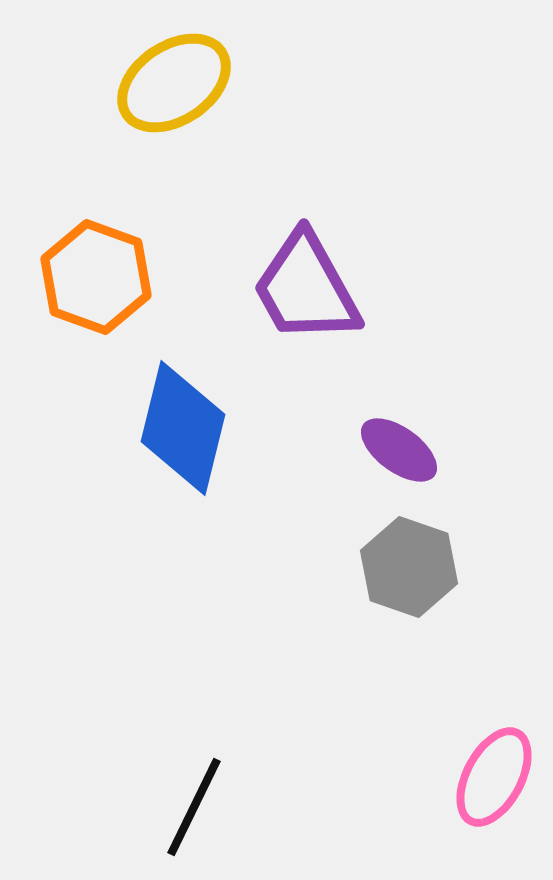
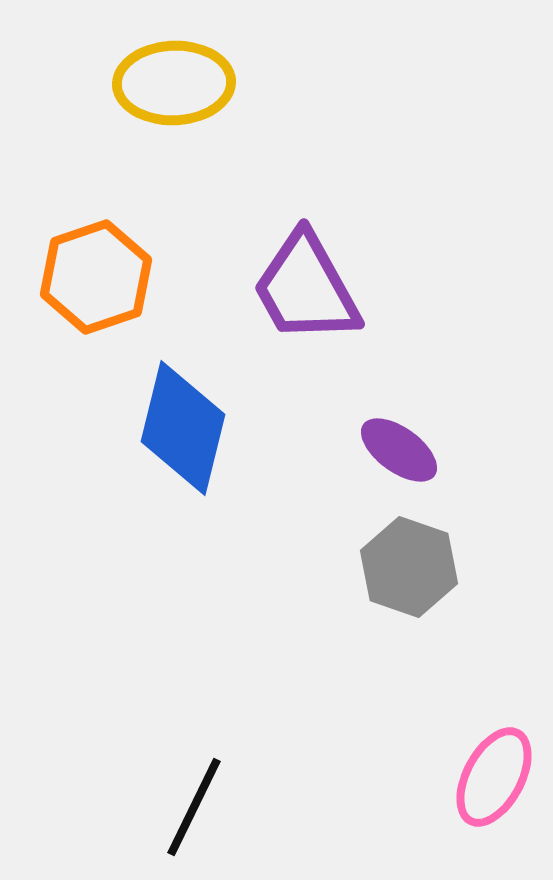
yellow ellipse: rotated 32 degrees clockwise
orange hexagon: rotated 21 degrees clockwise
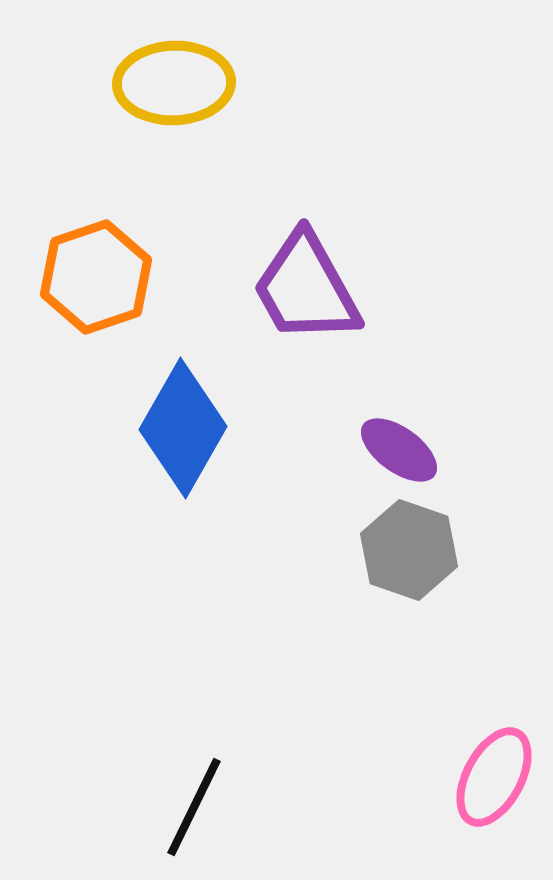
blue diamond: rotated 16 degrees clockwise
gray hexagon: moved 17 px up
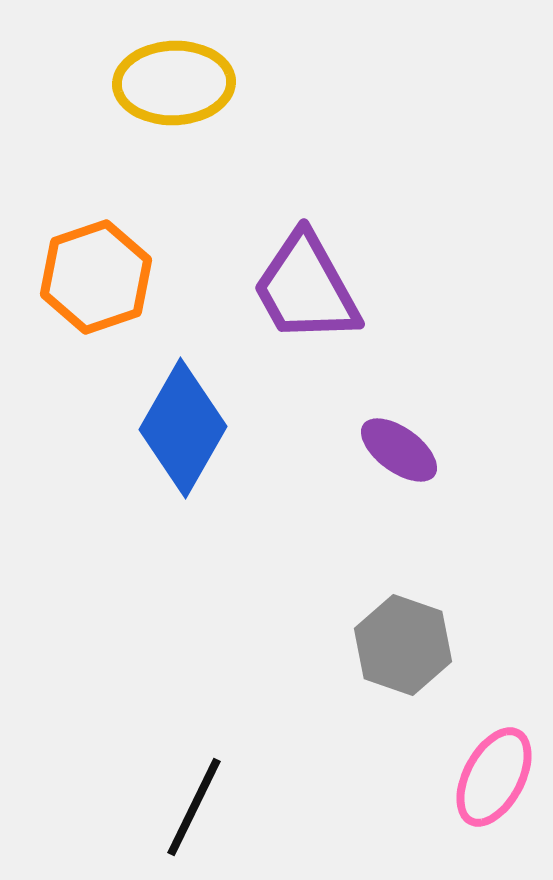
gray hexagon: moved 6 px left, 95 px down
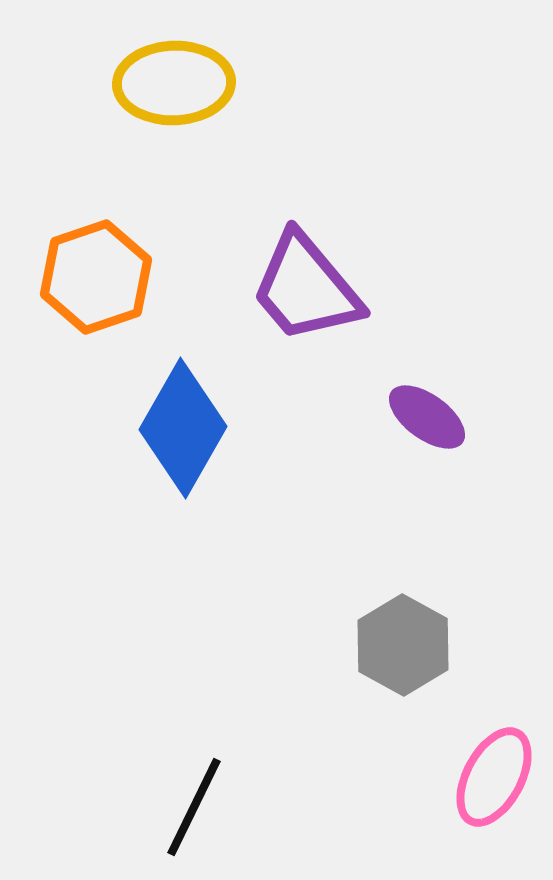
purple trapezoid: rotated 11 degrees counterclockwise
purple ellipse: moved 28 px right, 33 px up
gray hexagon: rotated 10 degrees clockwise
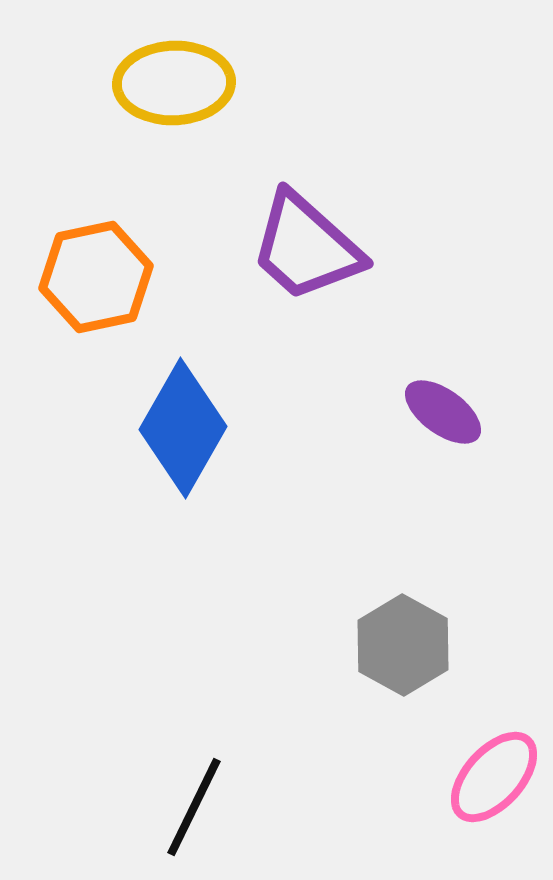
orange hexagon: rotated 7 degrees clockwise
purple trapezoid: moved 41 px up; rotated 8 degrees counterclockwise
purple ellipse: moved 16 px right, 5 px up
pink ellipse: rotated 14 degrees clockwise
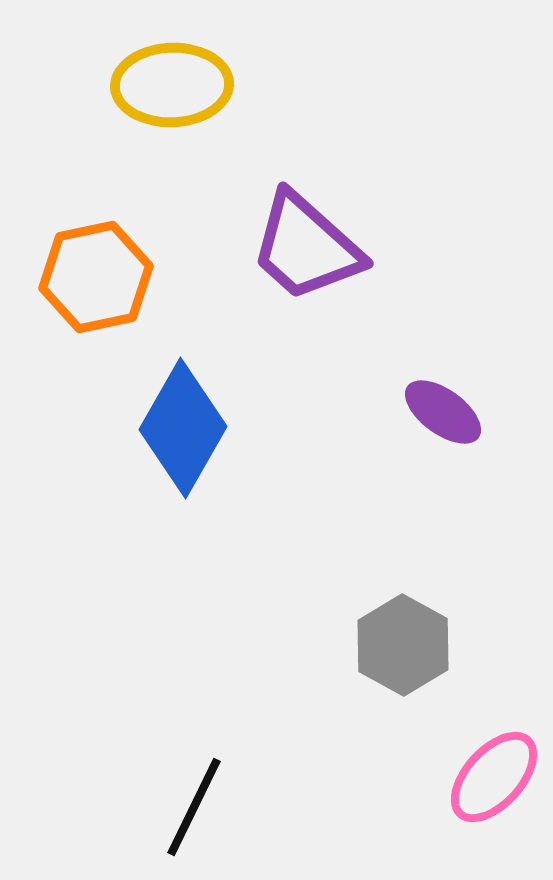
yellow ellipse: moved 2 px left, 2 px down
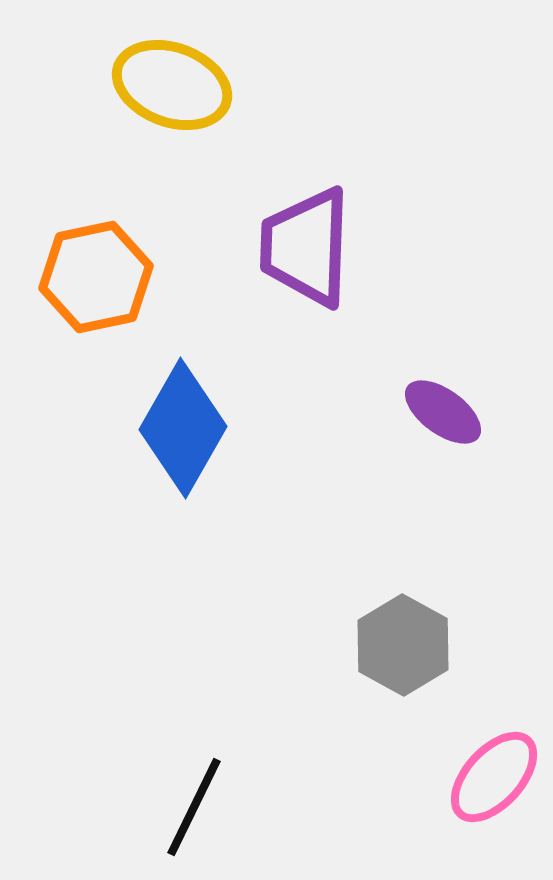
yellow ellipse: rotated 22 degrees clockwise
purple trapezoid: rotated 50 degrees clockwise
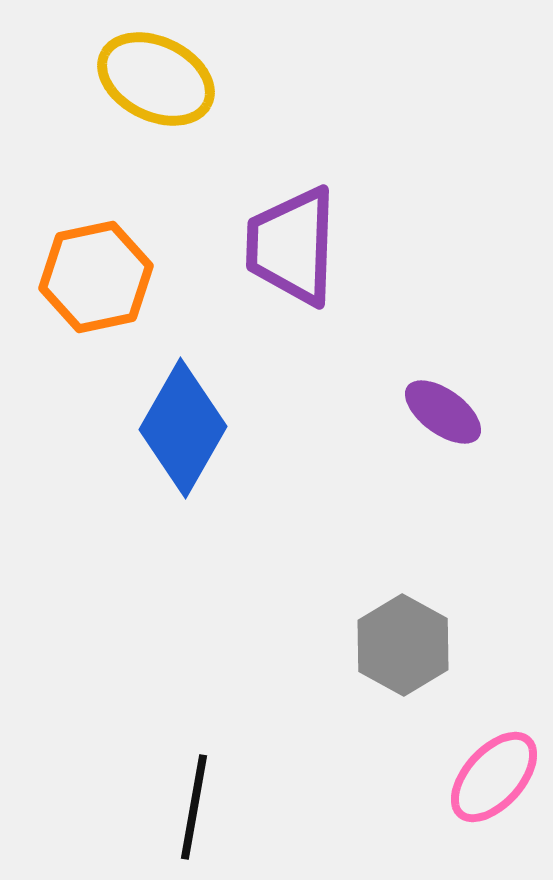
yellow ellipse: moved 16 px left, 6 px up; rotated 6 degrees clockwise
purple trapezoid: moved 14 px left, 1 px up
black line: rotated 16 degrees counterclockwise
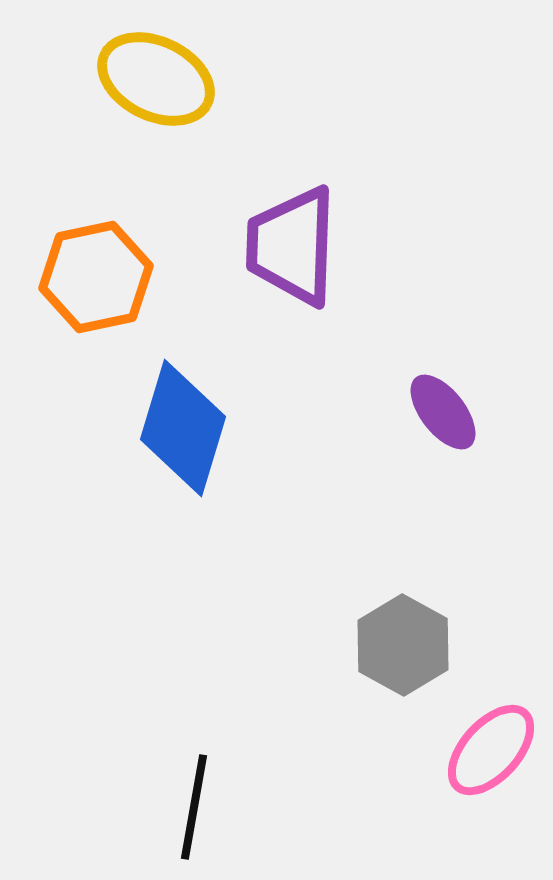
purple ellipse: rotated 16 degrees clockwise
blue diamond: rotated 13 degrees counterclockwise
pink ellipse: moved 3 px left, 27 px up
